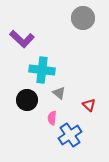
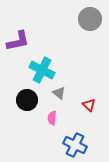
gray circle: moved 7 px right, 1 px down
purple L-shape: moved 4 px left, 2 px down; rotated 55 degrees counterclockwise
cyan cross: rotated 20 degrees clockwise
blue cross: moved 5 px right, 10 px down; rotated 30 degrees counterclockwise
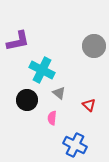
gray circle: moved 4 px right, 27 px down
